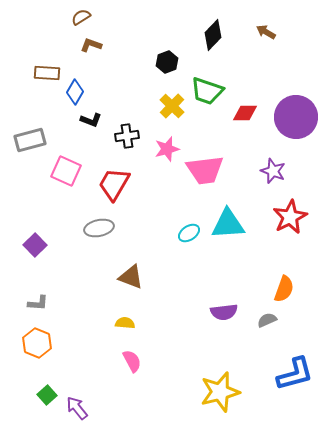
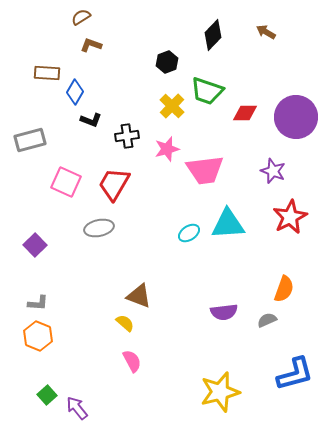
pink square: moved 11 px down
brown triangle: moved 8 px right, 19 px down
yellow semicircle: rotated 36 degrees clockwise
orange hexagon: moved 1 px right, 7 px up
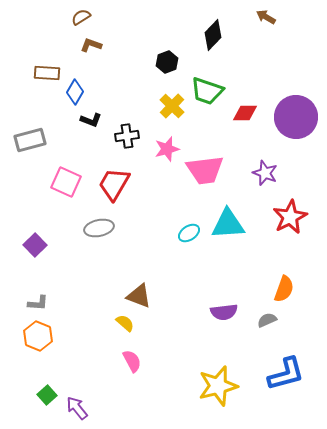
brown arrow: moved 15 px up
purple star: moved 8 px left, 2 px down
blue L-shape: moved 9 px left
yellow star: moved 2 px left, 6 px up
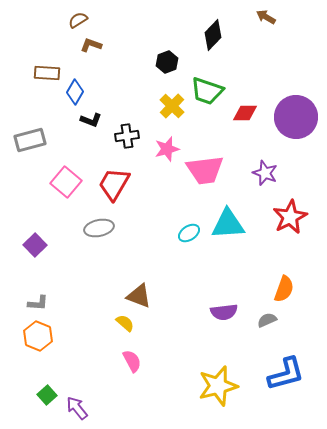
brown semicircle: moved 3 px left, 3 px down
pink square: rotated 16 degrees clockwise
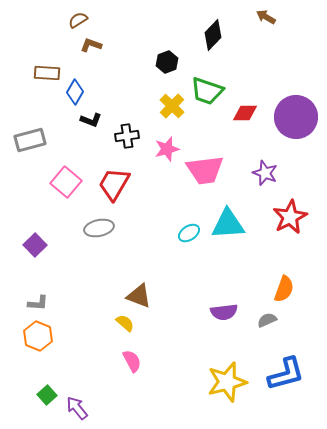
yellow star: moved 9 px right, 4 px up
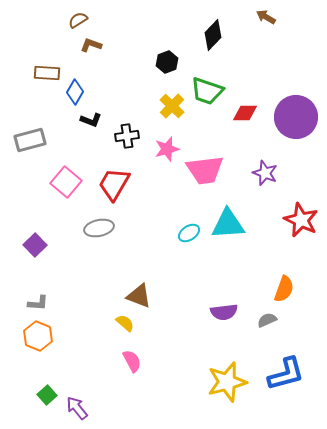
red star: moved 11 px right, 3 px down; rotated 20 degrees counterclockwise
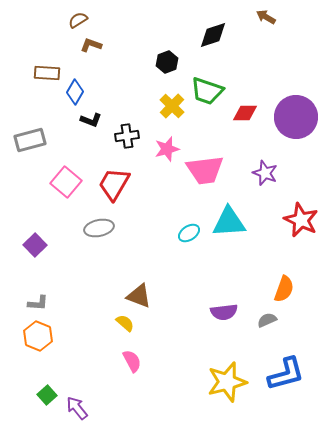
black diamond: rotated 28 degrees clockwise
cyan triangle: moved 1 px right, 2 px up
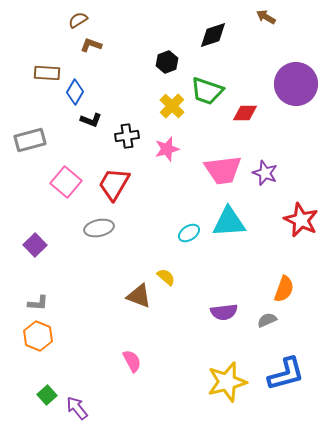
purple circle: moved 33 px up
pink trapezoid: moved 18 px right
yellow semicircle: moved 41 px right, 46 px up
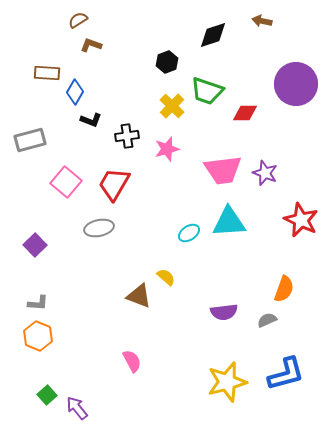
brown arrow: moved 4 px left, 4 px down; rotated 18 degrees counterclockwise
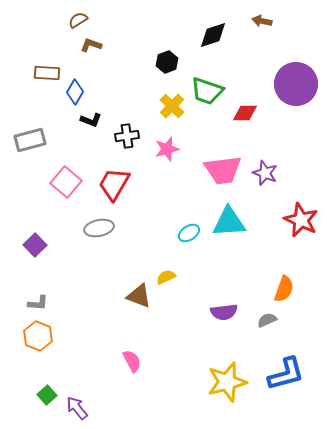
yellow semicircle: rotated 66 degrees counterclockwise
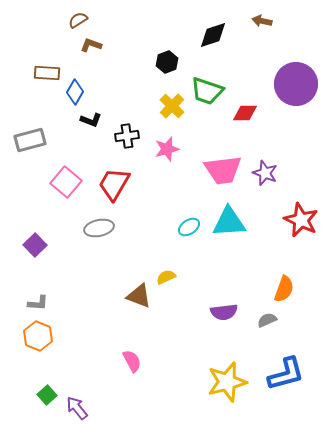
cyan ellipse: moved 6 px up
